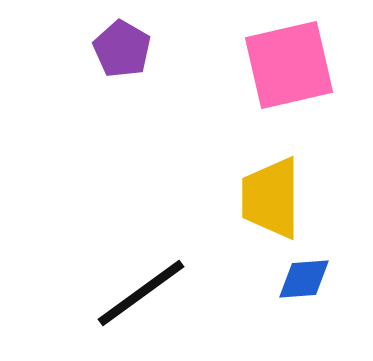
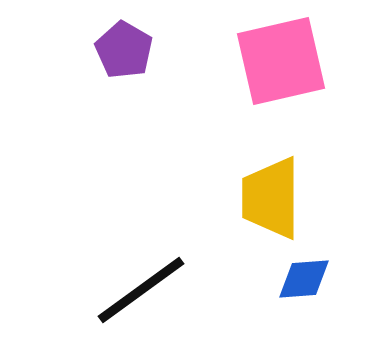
purple pentagon: moved 2 px right, 1 px down
pink square: moved 8 px left, 4 px up
black line: moved 3 px up
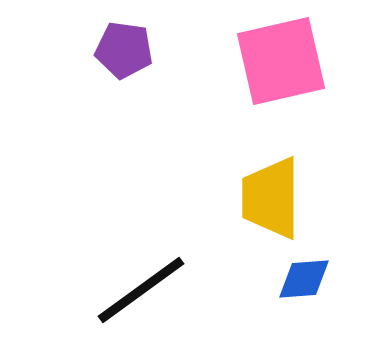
purple pentagon: rotated 22 degrees counterclockwise
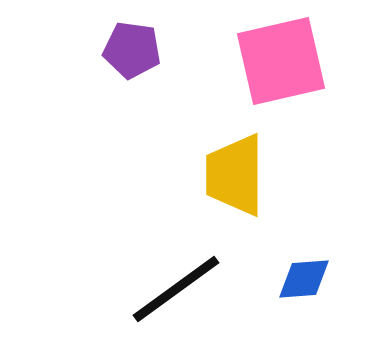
purple pentagon: moved 8 px right
yellow trapezoid: moved 36 px left, 23 px up
black line: moved 35 px right, 1 px up
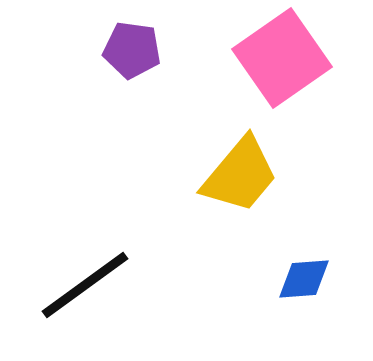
pink square: moved 1 px right, 3 px up; rotated 22 degrees counterclockwise
yellow trapezoid: moved 5 px right; rotated 140 degrees counterclockwise
black line: moved 91 px left, 4 px up
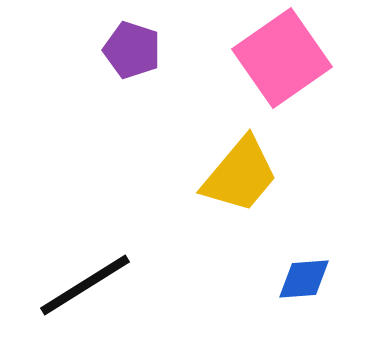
purple pentagon: rotated 10 degrees clockwise
black line: rotated 4 degrees clockwise
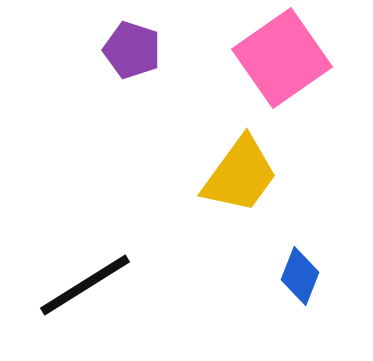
yellow trapezoid: rotated 4 degrees counterclockwise
blue diamond: moved 4 px left, 3 px up; rotated 64 degrees counterclockwise
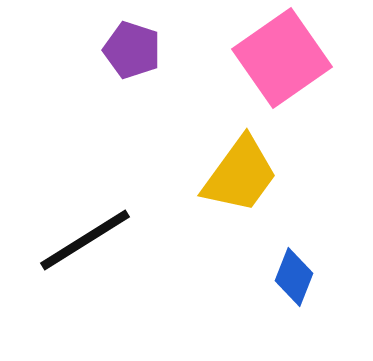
blue diamond: moved 6 px left, 1 px down
black line: moved 45 px up
